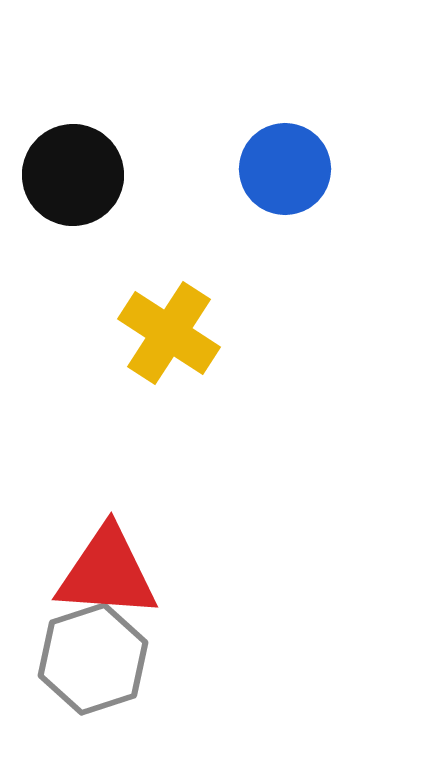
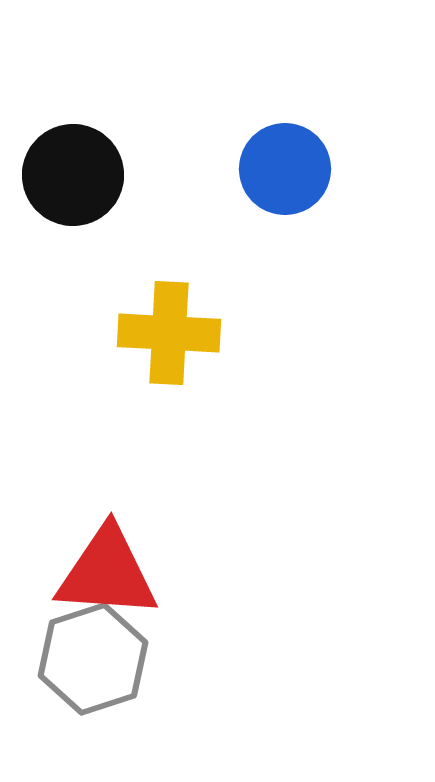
yellow cross: rotated 30 degrees counterclockwise
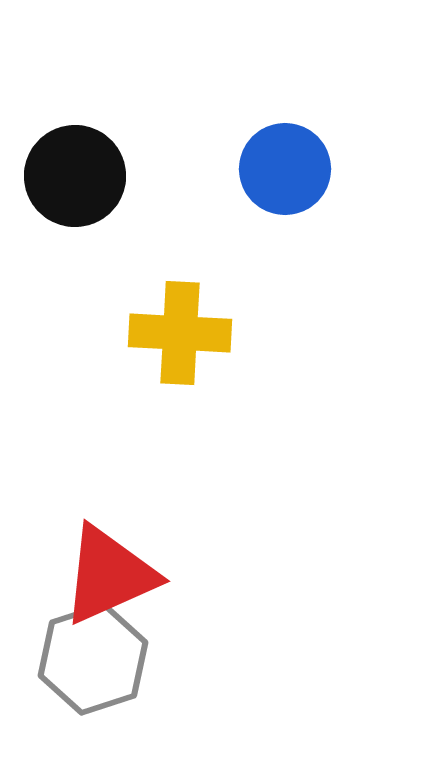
black circle: moved 2 px right, 1 px down
yellow cross: moved 11 px right
red triangle: moved 2 px right, 2 px down; rotated 28 degrees counterclockwise
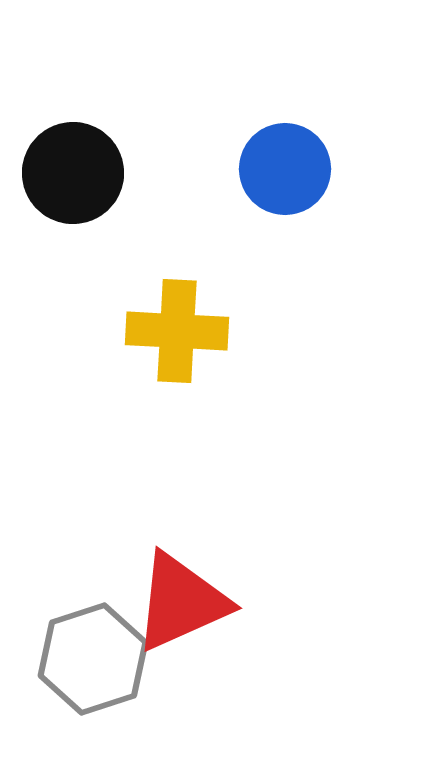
black circle: moved 2 px left, 3 px up
yellow cross: moved 3 px left, 2 px up
red triangle: moved 72 px right, 27 px down
